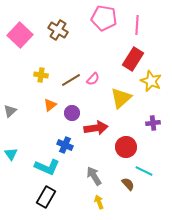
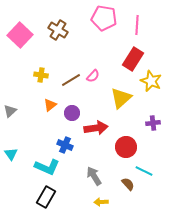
pink semicircle: moved 3 px up
yellow arrow: moved 2 px right; rotated 72 degrees counterclockwise
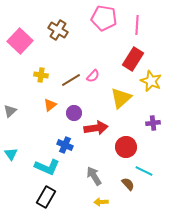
pink square: moved 6 px down
purple circle: moved 2 px right
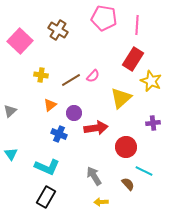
blue cross: moved 6 px left, 11 px up
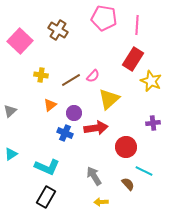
yellow triangle: moved 12 px left, 1 px down
blue cross: moved 6 px right, 1 px up
cyan triangle: rotated 32 degrees clockwise
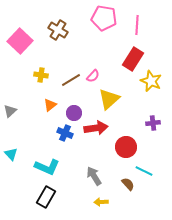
cyan triangle: rotated 40 degrees counterclockwise
